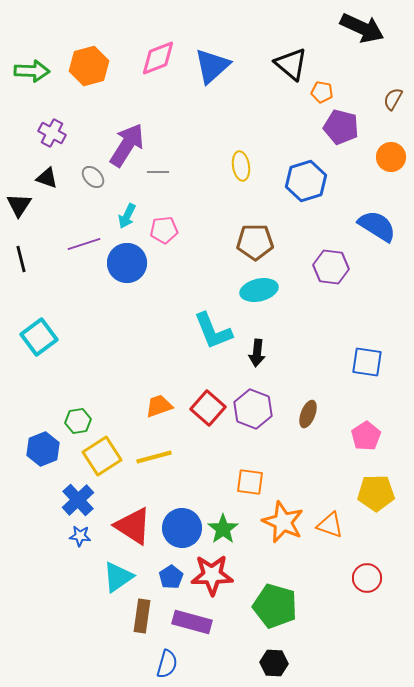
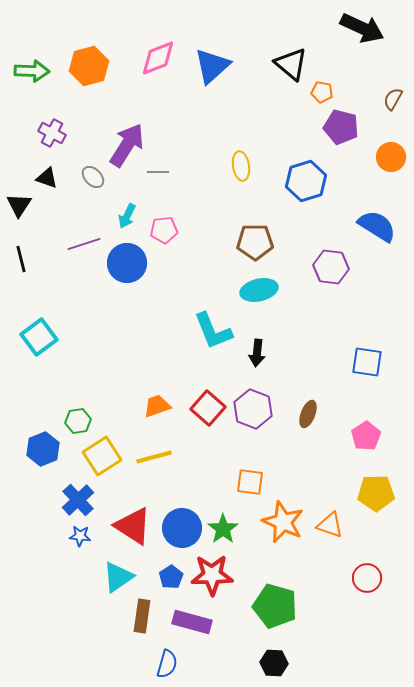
orange trapezoid at (159, 406): moved 2 px left
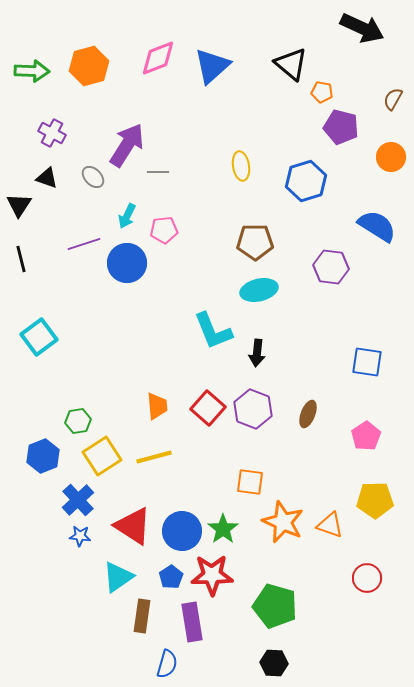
orange trapezoid at (157, 406): rotated 104 degrees clockwise
blue hexagon at (43, 449): moved 7 px down
yellow pentagon at (376, 493): moved 1 px left, 7 px down
blue circle at (182, 528): moved 3 px down
purple rectangle at (192, 622): rotated 66 degrees clockwise
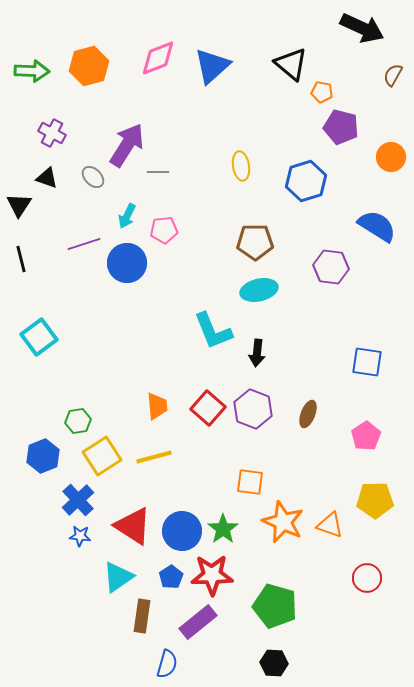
brown semicircle at (393, 99): moved 24 px up
purple rectangle at (192, 622): moved 6 px right; rotated 60 degrees clockwise
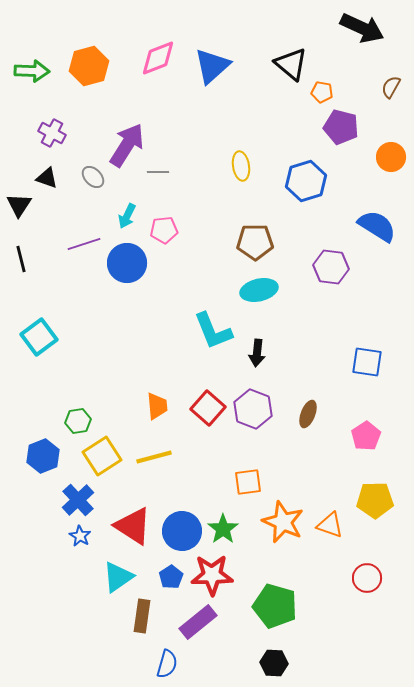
brown semicircle at (393, 75): moved 2 px left, 12 px down
orange square at (250, 482): moved 2 px left; rotated 16 degrees counterclockwise
blue star at (80, 536): rotated 25 degrees clockwise
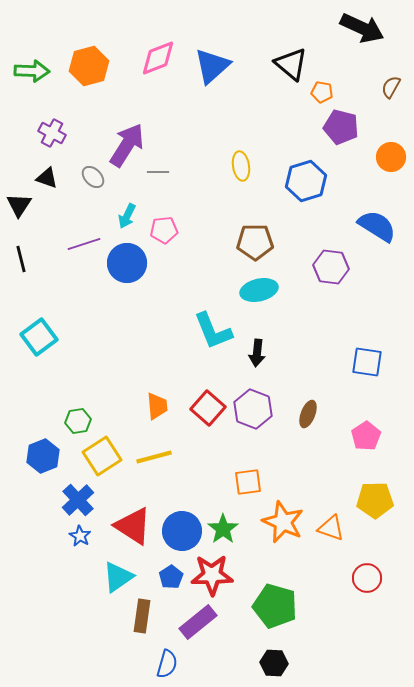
orange triangle at (330, 525): moved 1 px right, 3 px down
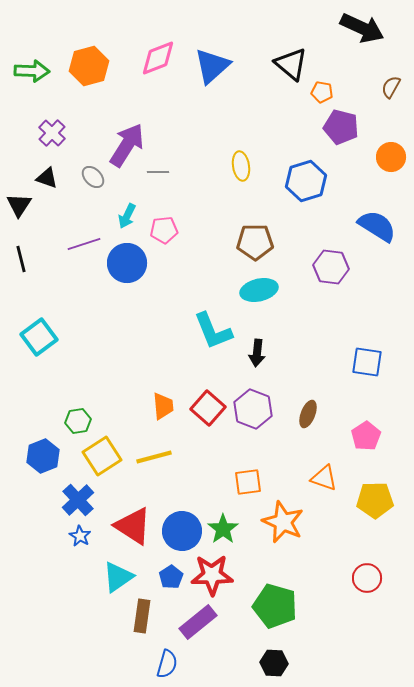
purple cross at (52, 133): rotated 16 degrees clockwise
orange trapezoid at (157, 406): moved 6 px right
orange triangle at (331, 528): moved 7 px left, 50 px up
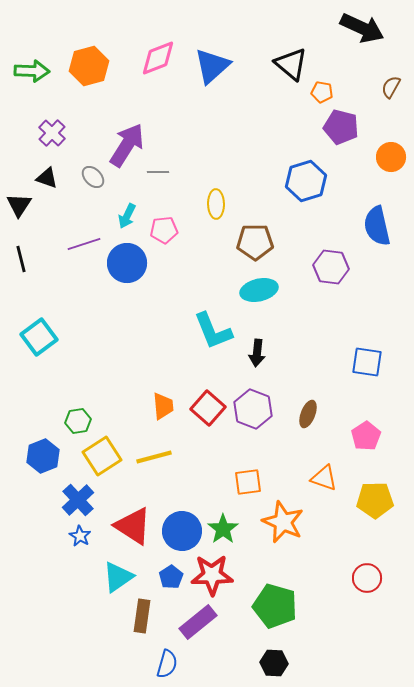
yellow ellipse at (241, 166): moved 25 px left, 38 px down; rotated 8 degrees clockwise
blue semicircle at (377, 226): rotated 135 degrees counterclockwise
